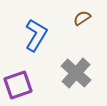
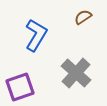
brown semicircle: moved 1 px right, 1 px up
purple square: moved 2 px right, 2 px down
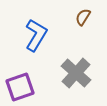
brown semicircle: rotated 24 degrees counterclockwise
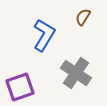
blue L-shape: moved 8 px right
gray cross: rotated 8 degrees counterclockwise
